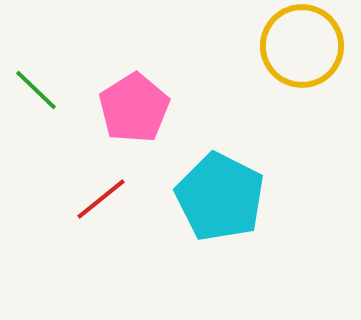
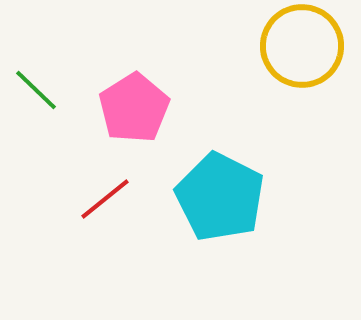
red line: moved 4 px right
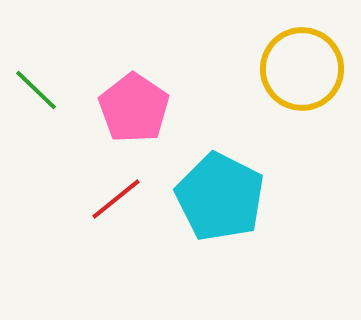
yellow circle: moved 23 px down
pink pentagon: rotated 6 degrees counterclockwise
red line: moved 11 px right
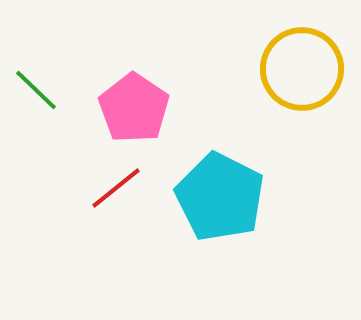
red line: moved 11 px up
